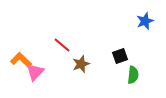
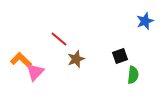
red line: moved 3 px left, 6 px up
brown star: moved 5 px left, 5 px up
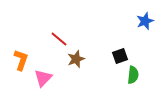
orange L-shape: rotated 65 degrees clockwise
pink triangle: moved 8 px right, 6 px down
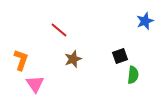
red line: moved 9 px up
brown star: moved 3 px left
pink triangle: moved 8 px left, 6 px down; rotated 18 degrees counterclockwise
